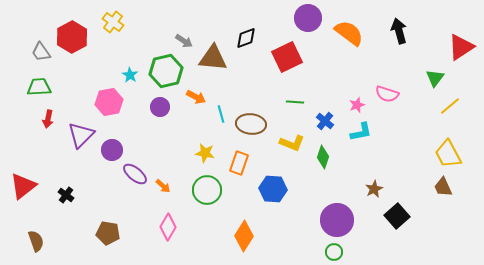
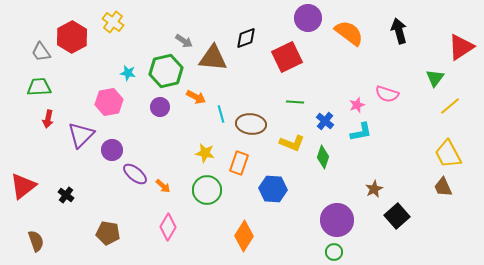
cyan star at (130, 75): moved 2 px left, 2 px up; rotated 21 degrees counterclockwise
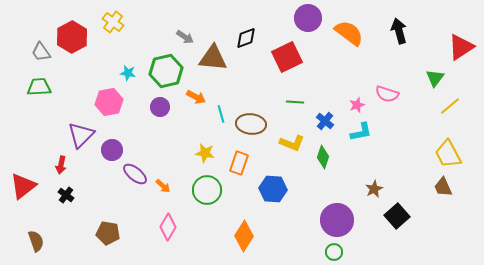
gray arrow at (184, 41): moved 1 px right, 4 px up
red arrow at (48, 119): moved 13 px right, 46 px down
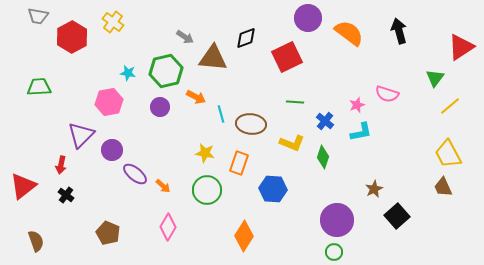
gray trapezoid at (41, 52): moved 3 px left, 36 px up; rotated 45 degrees counterclockwise
brown pentagon at (108, 233): rotated 15 degrees clockwise
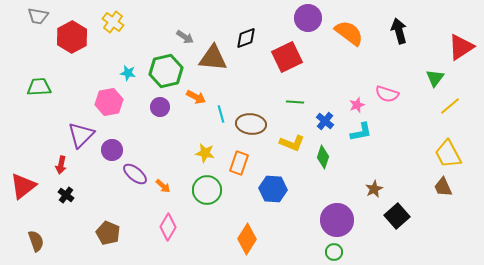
orange diamond at (244, 236): moved 3 px right, 3 px down
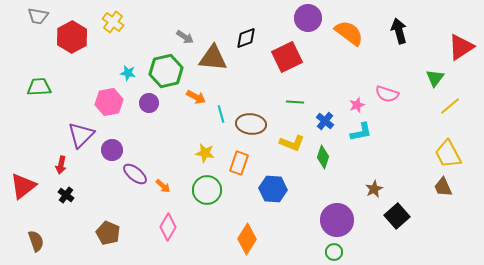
purple circle at (160, 107): moved 11 px left, 4 px up
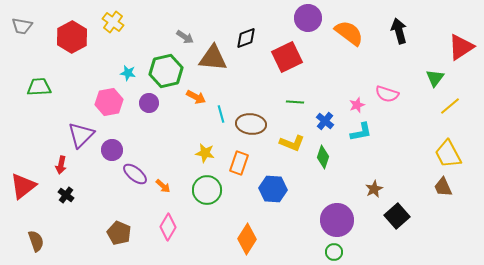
gray trapezoid at (38, 16): moved 16 px left, 10 px down
brown pentagon at (108, 233): moved 11 px right
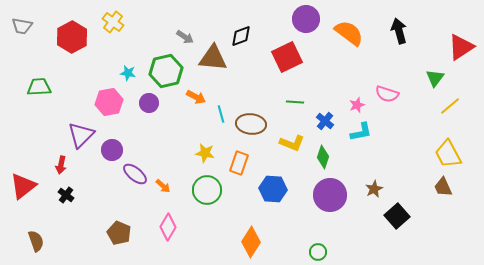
purple circle at (308, 18): moved 2 px left, 1 px down
black diamond at (246, 38): moved 5 px left, 2 px up
purple circle at (337, 220): moved 7 px left, 25 px up
orange diamond at (247, 239): moved 4 px right, 3 px down
green circle at (334, 252): moved 16 px left
